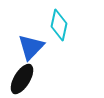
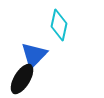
blue triangle: moved 3 px right, 8 px down
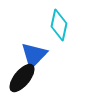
black ellipse: moved 1 px up; rotated 8 degrees clockwise
